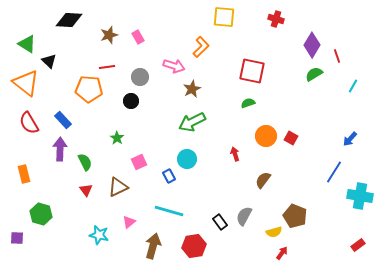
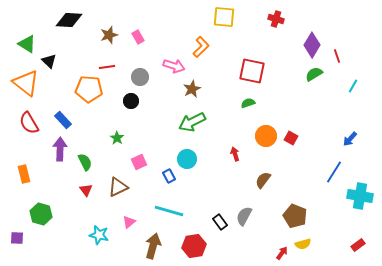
yellow semicircle at (274, 232): moved 29 px right, 12 px down
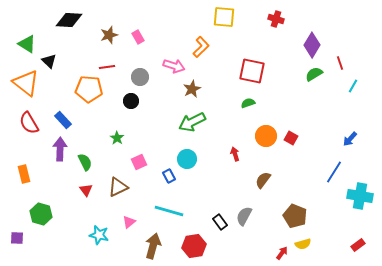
red line at (337, 56): moved 3 px right, 7 px down
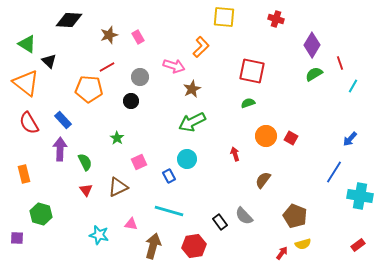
red line at (107, 67): rotated 21 degrees counterclockwise
gray semicircle at (244, 216): rotated 72 degrees counterclockwise
pink triangle at (129, 222): moved 2 px right, 2 px down; rotated 48 degrees clockwise
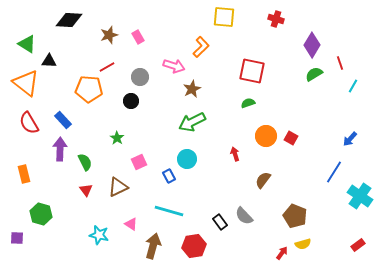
black triangle at (49, 61): rotated 42 degrees counterclockwise
cyan cross at (360, 196): rotated 25 degrees clockwise
pink triangle at (131, 224): rotated 24 degrees clockwise
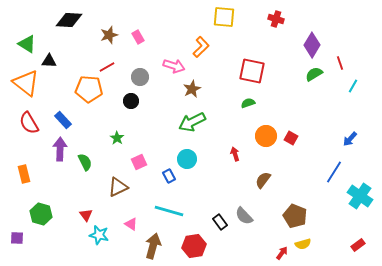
red triangle at (86, 190): moved 25 px down
